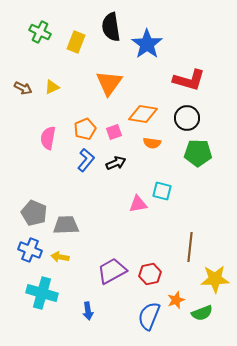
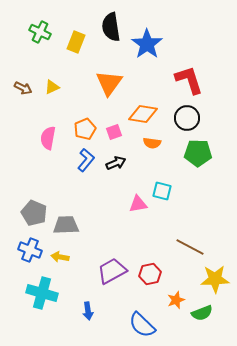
red L-shape: rotated 124 degrees counterclockwise
brown line: rotated 68 degrees counterclockwise
blue semicircle: moved 7 px left, 9 px down; rotated 68 degrees counterclockwise
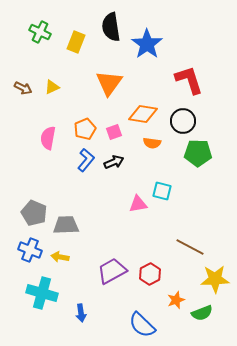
black circle: moved 4 px left, 3 px down
black arrow: moved 2 px left, 1 px up
red hexagon: rotated 15 degrees counterclockwise
blue arrow: moved 7 px left, 2 px down
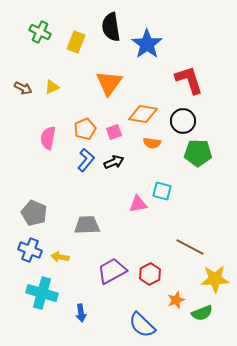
gray trapezoid: moved 21 px right
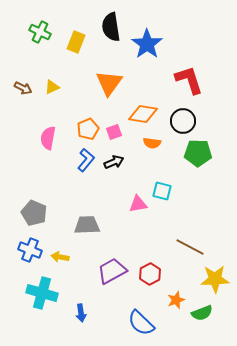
orange pentagon: moved 3 px right
blue semicircle: moved 1 px left, 2 px up
